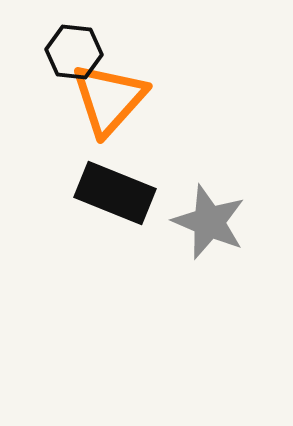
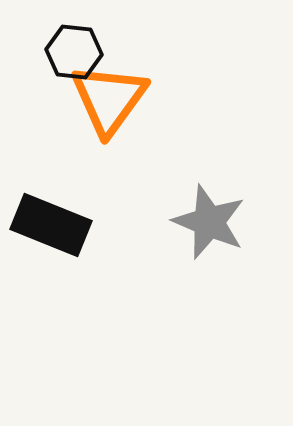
orange triangle: rotated 6 degrees counterclockwise
black rectangle: moved 64 px left, 32 px down
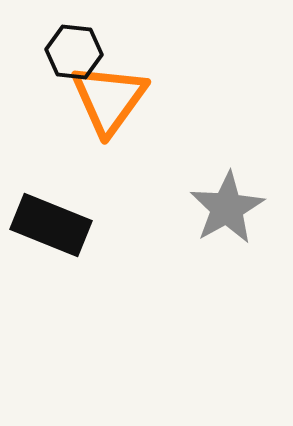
gray star: moved 18 px right, 14 px up; rotated 20 degrees clockwise
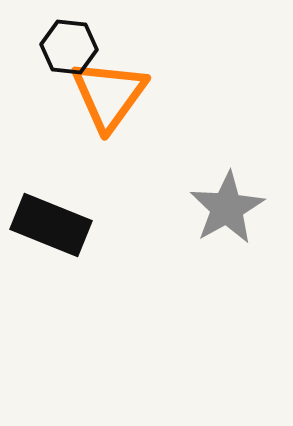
black hexagon: moved 5 px left, 5 px up
orange triangle: moved 4 px up
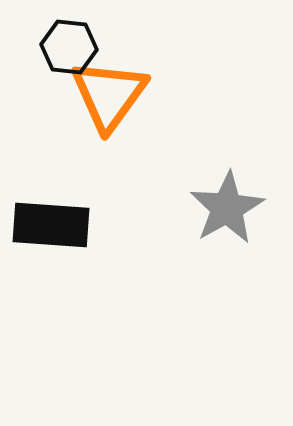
black rectangle: rotated 18 degrees counterclockwise
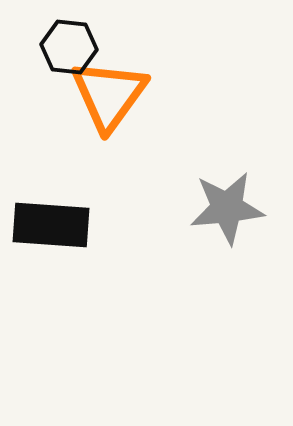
gray star: rotated 24 degrees clockwise
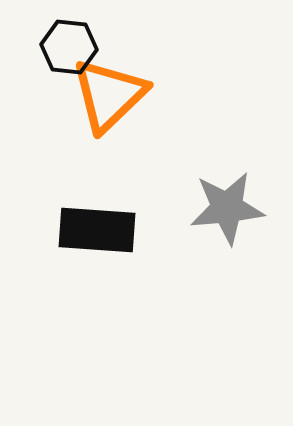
orange triangle: rotated 10 degrees clockwise
black rectangle: moved 46 px right, 5 px down
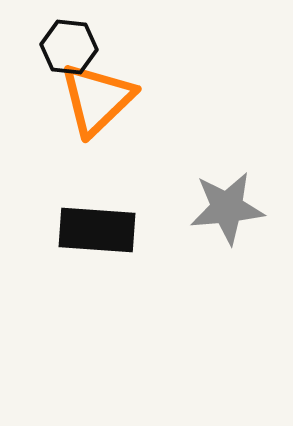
orange triangle: moved 12 px left, 4 px down
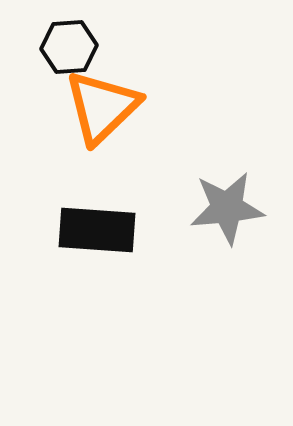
black hexagon: rotated 10 degrees counterclockwise
orange triangle: moved 5 px right, 8 px down
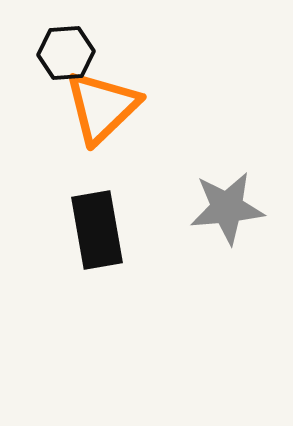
black hexagon: moved 3 px left, 6 px down
black rectangle: rotated 76 degrees clockwise
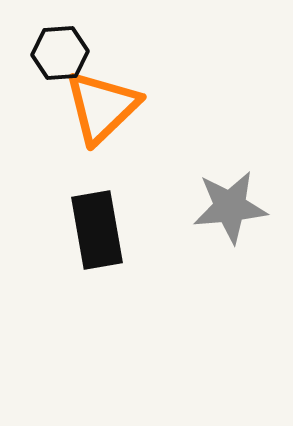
black hexagon: moved 6 px left
gray star: moved 3 px right, 1 px up
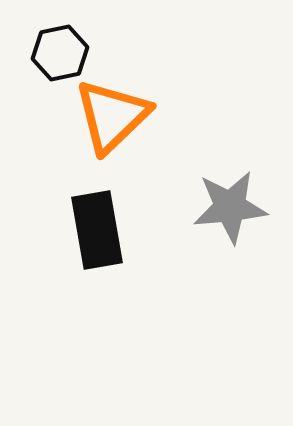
black hexagon: rotated 8 degrees counterclockwise
orange triangle: moved 10 px right, 9 px down
